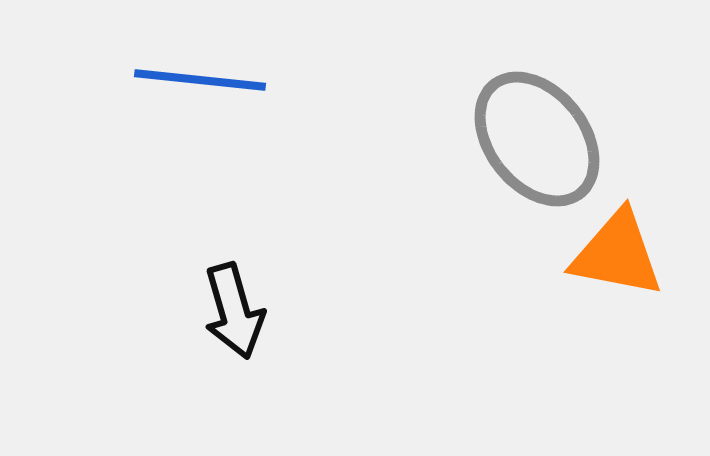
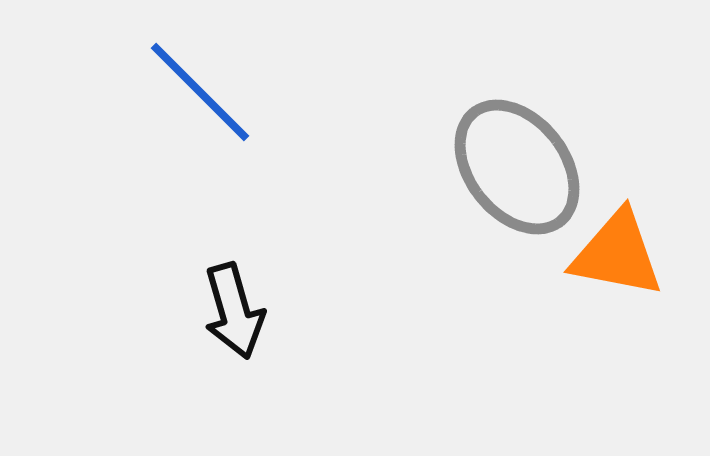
blue line: moved 12 px down; rotated 39 degrees clockwise
gray ellipse: moved 20 px left, 28 px down
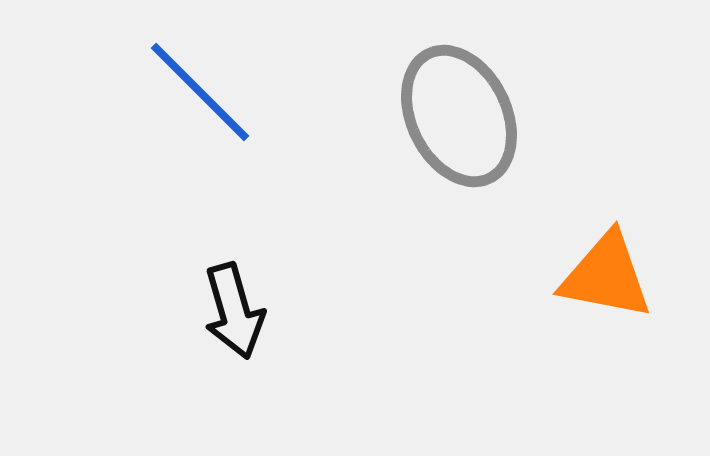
gray ellipse: moved 58 px left, 51 px up; rotated 12 degrees clockwise
orange triangle: moved 11 px left, 22 px down
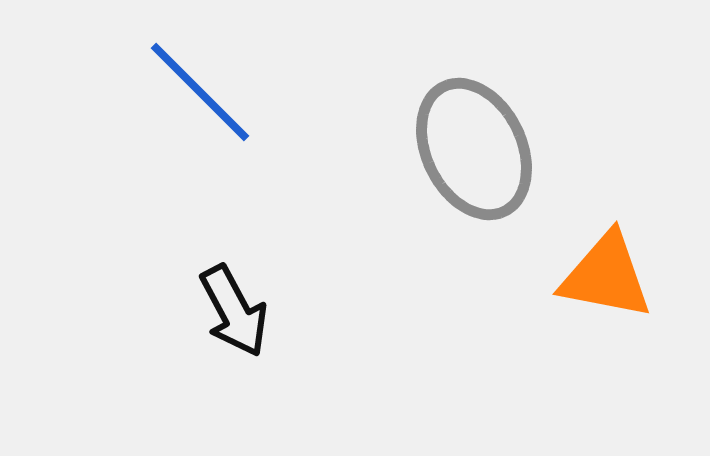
gray ellipse: moved 15 px right, 33 px down
black arrow: rotated 12 degrees counterclockwise
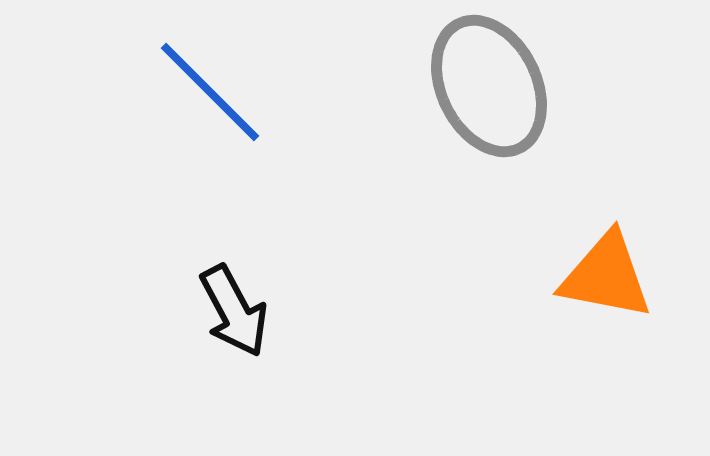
blue line: moved 10 px right
gray ellipse: moved 15 px right, 63 px up
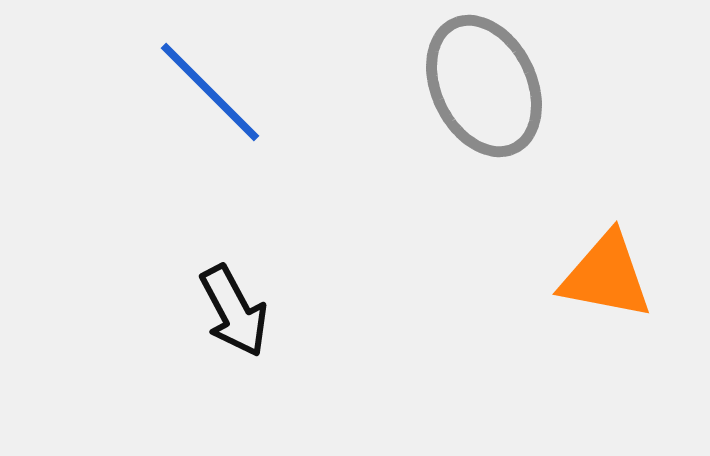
gray ellipse: moved 5 px left
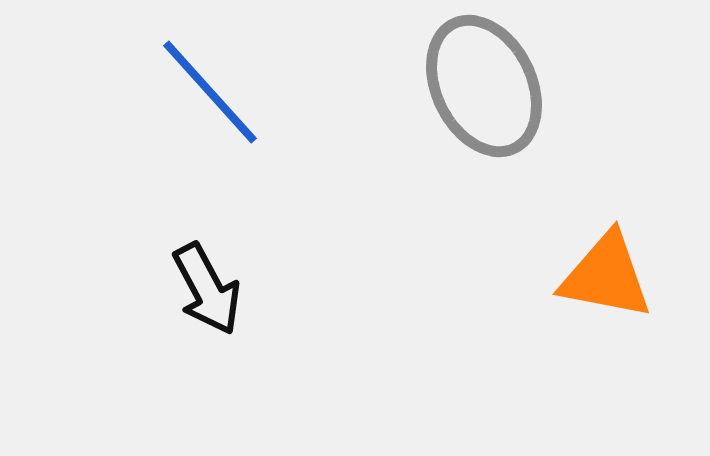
blue line: rotated 3 degrees clockwise
black arrow: moved 27 px left, 22 px up
